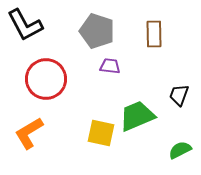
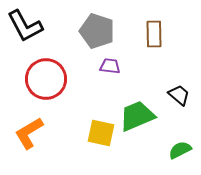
black L-shape: moved 1 px down
black trapezoid: rotated 110 degrees clockwise
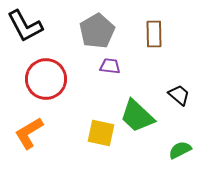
gray pentagon: rotated 24 degrees clockwise
green trapezoid: rotated 114 degrees counterclockwise
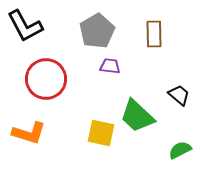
orange L-shape: rotated 132 degrees counterclockwise
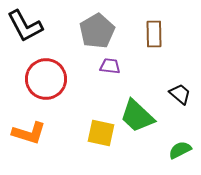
black trapezoid: moved 1 px right, 1 px up
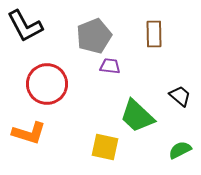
gray pentagon: moved 3 px left, 5 px down; rotated 8 degrees clockwise
red circle: moved 1 px right, 5 px down
black trapezoid: moved 2 px down
yellow square: moved 4 px right, 14 px down
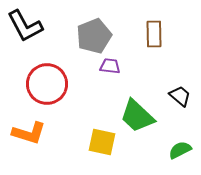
yellow square: moved 3 px left, 5 px up
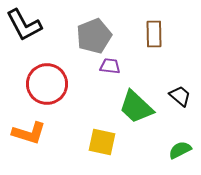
black L-shape: moved 1 px left, 1 px up
green trapezoid: moved 1 px left, 9 px up
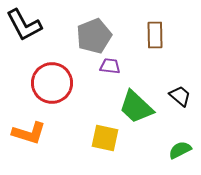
brown rectangle: moved 1 px right, 1 px down
red circle: moved 5 px right, 1 px up
yellow square: moved 3 px right, 4 px up
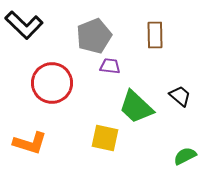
black L-shape: rotated 18 degrees counterclockwise
orange L-shape: moved 1 px right, 10 px down
green semicircle: moved 5 px right, 6 px down
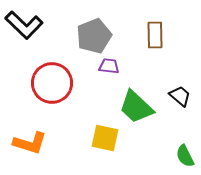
purple trapezoid: moved 1 px left
green semicircle: rotated 90 degrees counterclockwise
